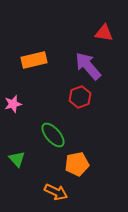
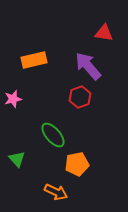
pink star: moved 5 px up
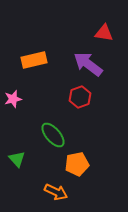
purple arrow: moved 2 px up; rotated 12 degrees counterclockwise
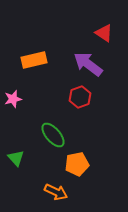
red triangle: rotated 24 degrees clockwise
green triangle: moved 1 px left, 1 px up
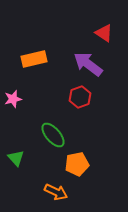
orange rectangle: moved 1 px up
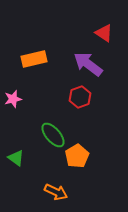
green triangle: rotated 12 degrees counterclockwise
orange pentagon: moved 8 px up; rotated 20 degrees counterclockwise
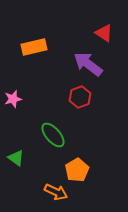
orange rectangle: moved 12 px up
orange pentagon: moved 14 px down
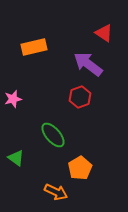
orange pentagon: moved 3 px right, 2 px up
